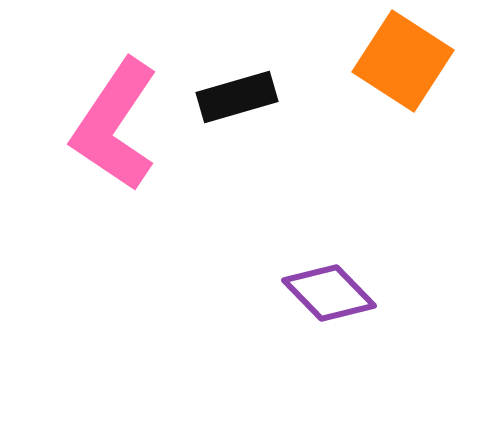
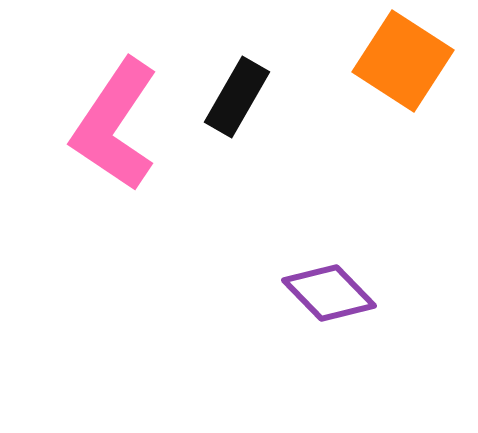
black rectangle: rotated 44 degrees counterclockwise
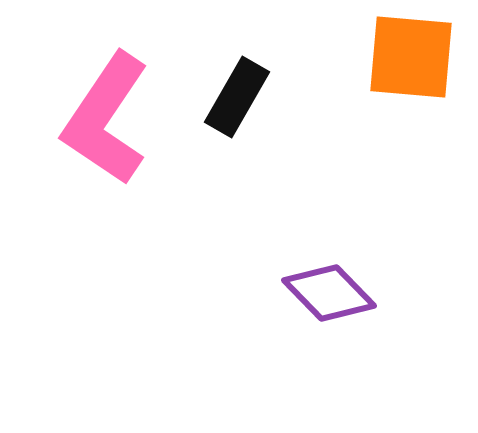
orange square: moved 8 px right, 4 px up; rotated 28 degrees counterclockwise
pink L-shape: moved 9 px left, 6 px up
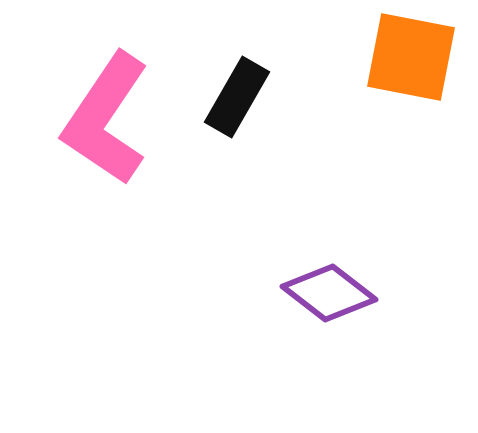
orange square: rotated 6 degrees clockwise
purple diamond: rotated 8 degrees counterclockwise
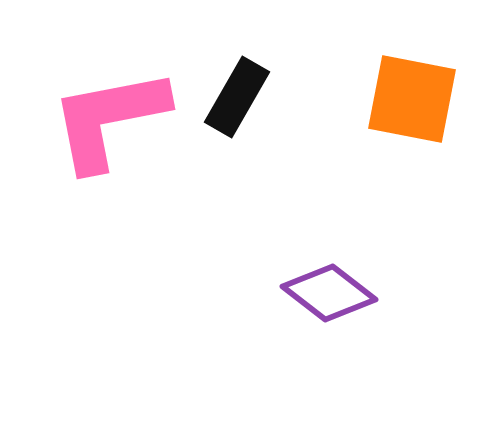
orange square: moved 1 px right, 42 px down
pink L-shape: moved 3 px right; rotated 45 degrees clockwise
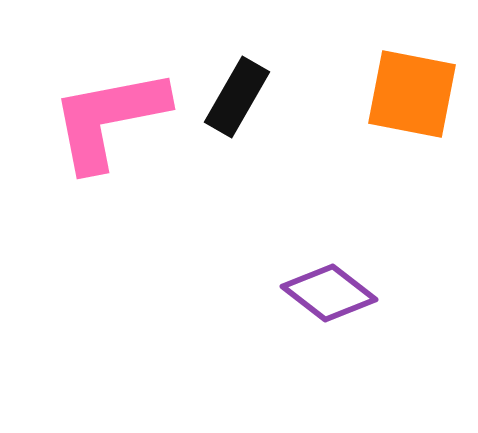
orange square: moved 5 px up
